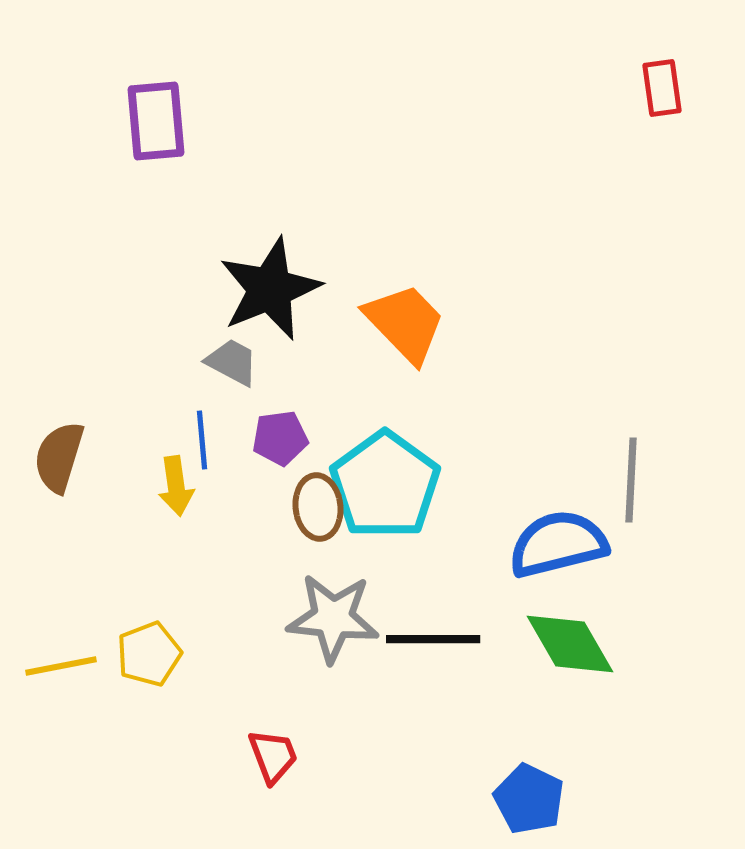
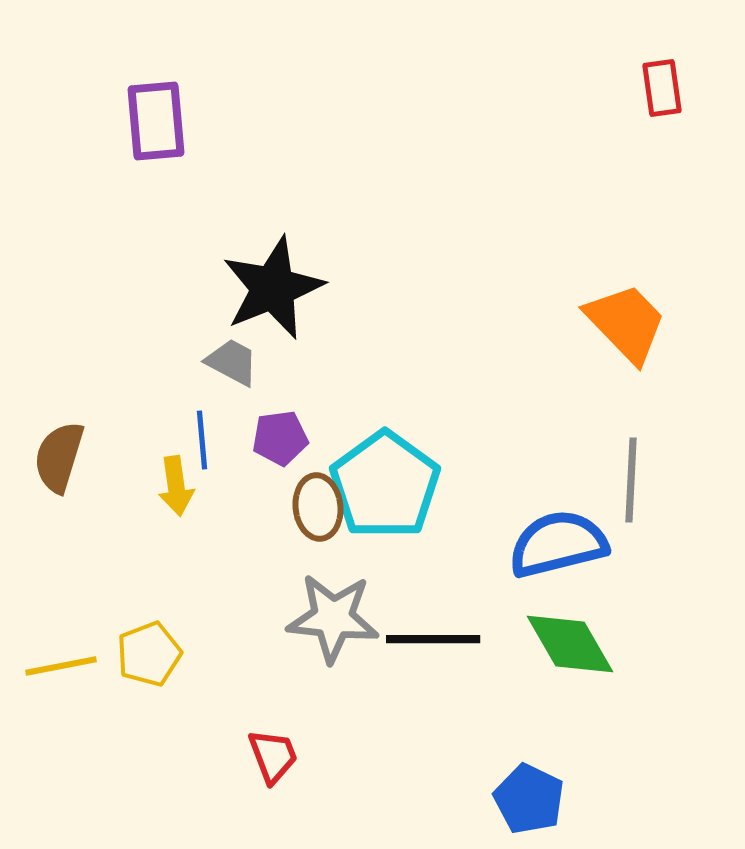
black star: moved 3 px right, 1 px up
orange trapezoid: moved 221 px right
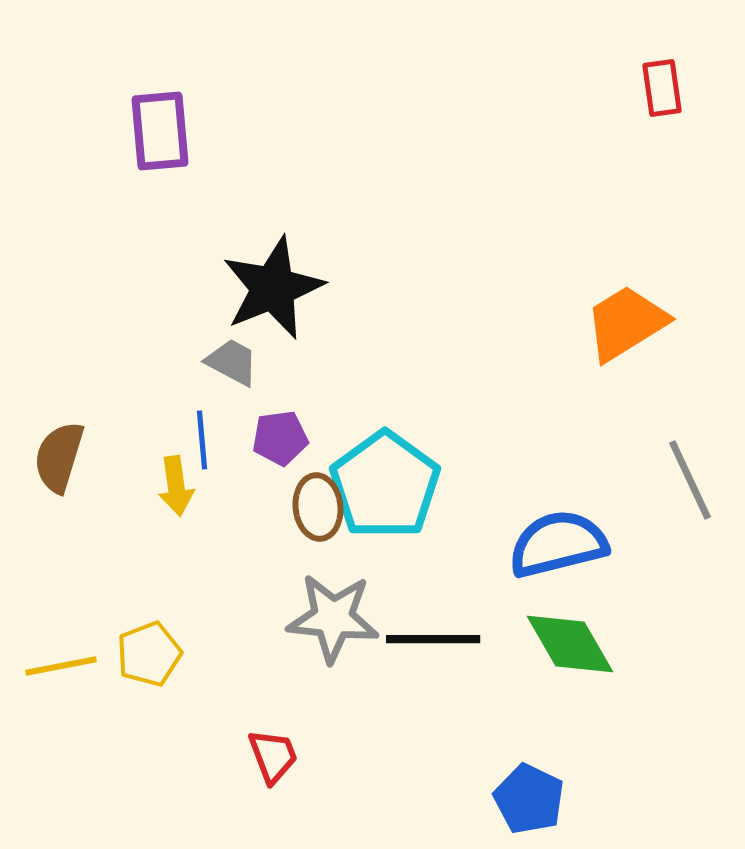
purple rectangle: moved 4 px right, 10 px down
orange trapezoid: rotated 78 degrees counterclockwise
gray line: moved 59 px right; rotated 28 degrees counterclockwise
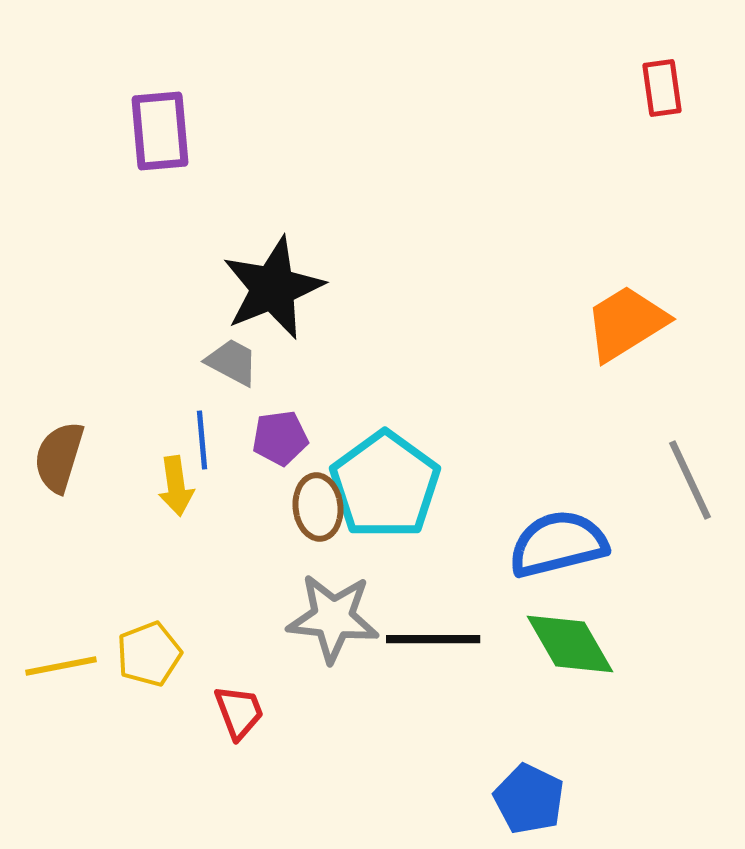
red trapezoid: moved 34 px left, 44 px up
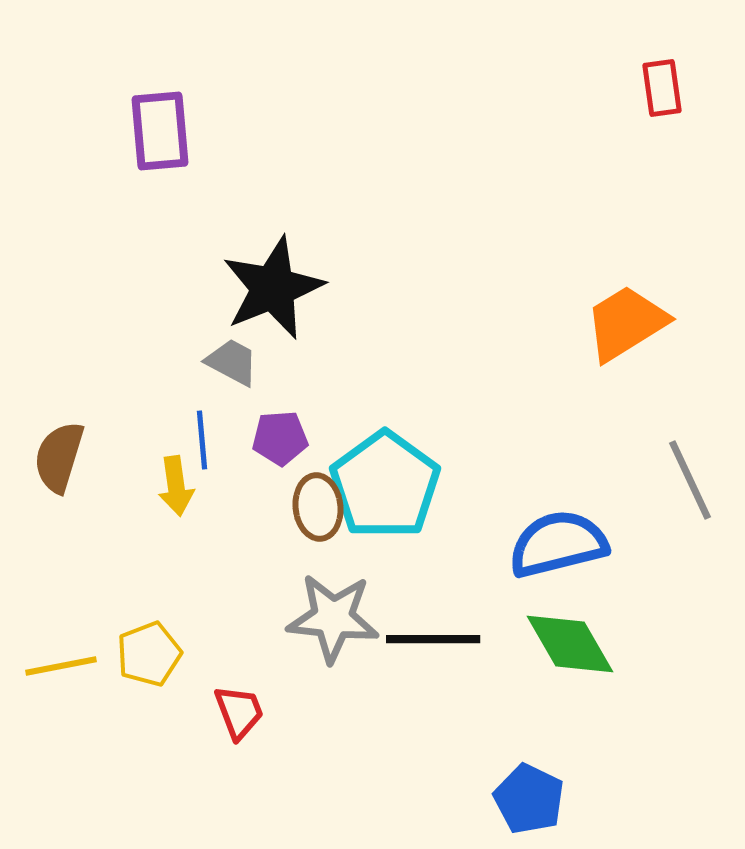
purple pentagon: rotated 4 degrees clockwise
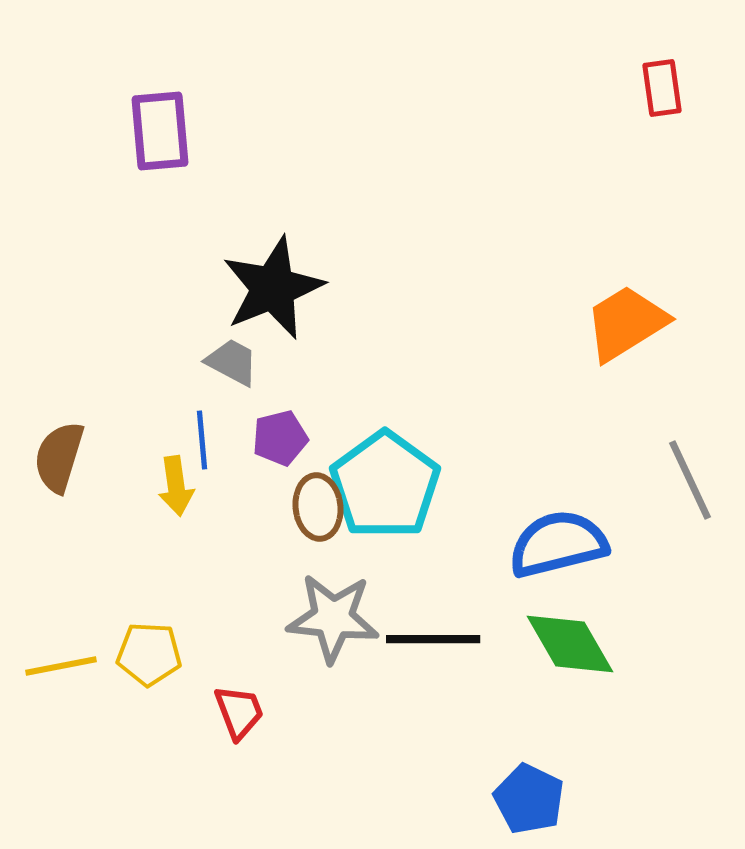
purple pentagon: rotated 10 degrees counterclockwise
yellow pentagon: rotated 24 degrees clockwise
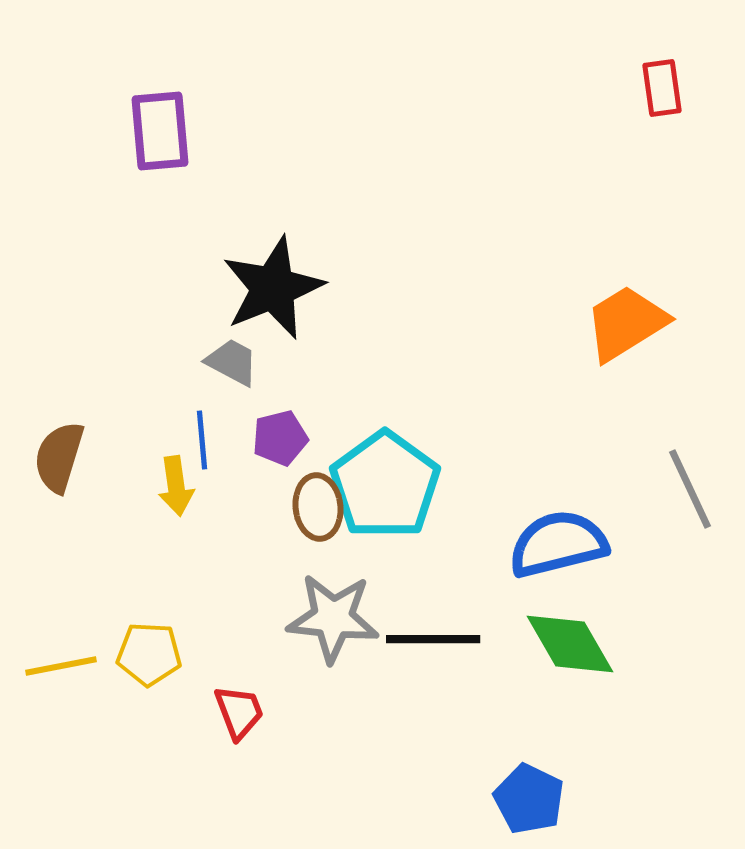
gray line: moved 9 px down
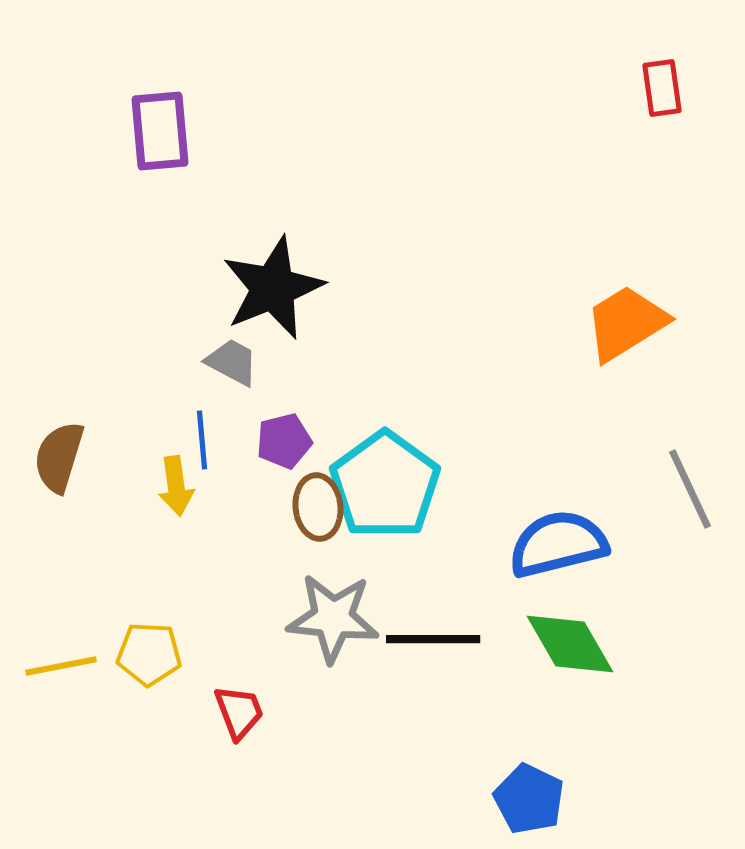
purple pentagon: moved 4 px right, 3 px down
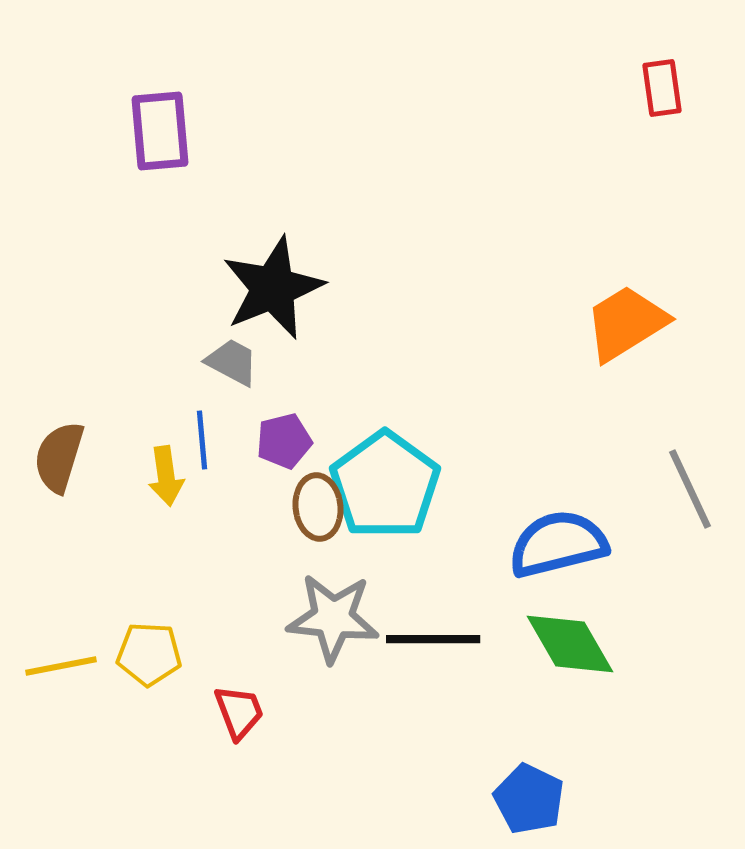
yellow arrow: moved 10 px left, 10 px up
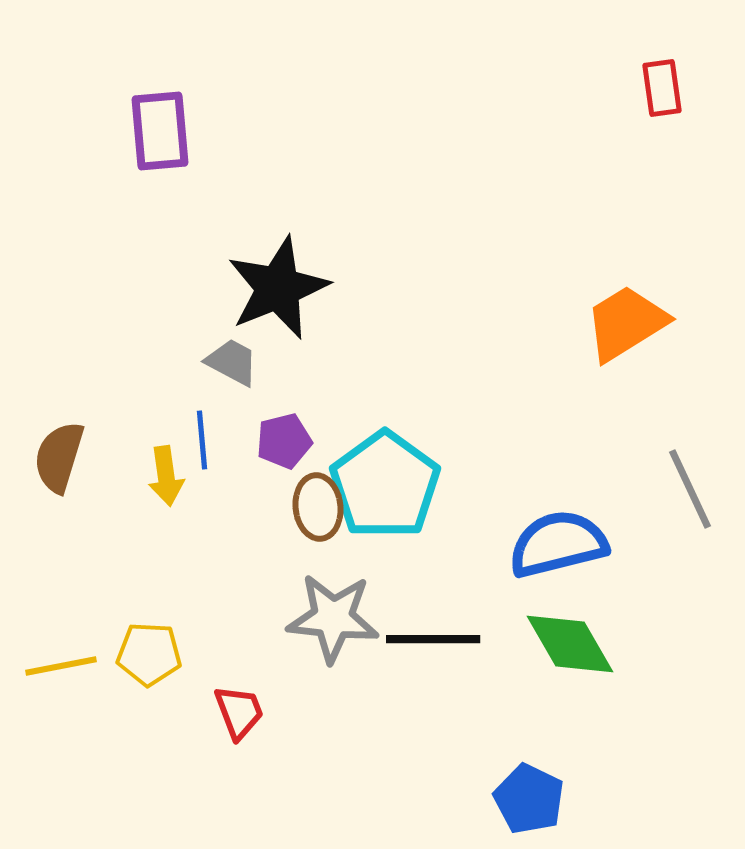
black star: moved 5 px right
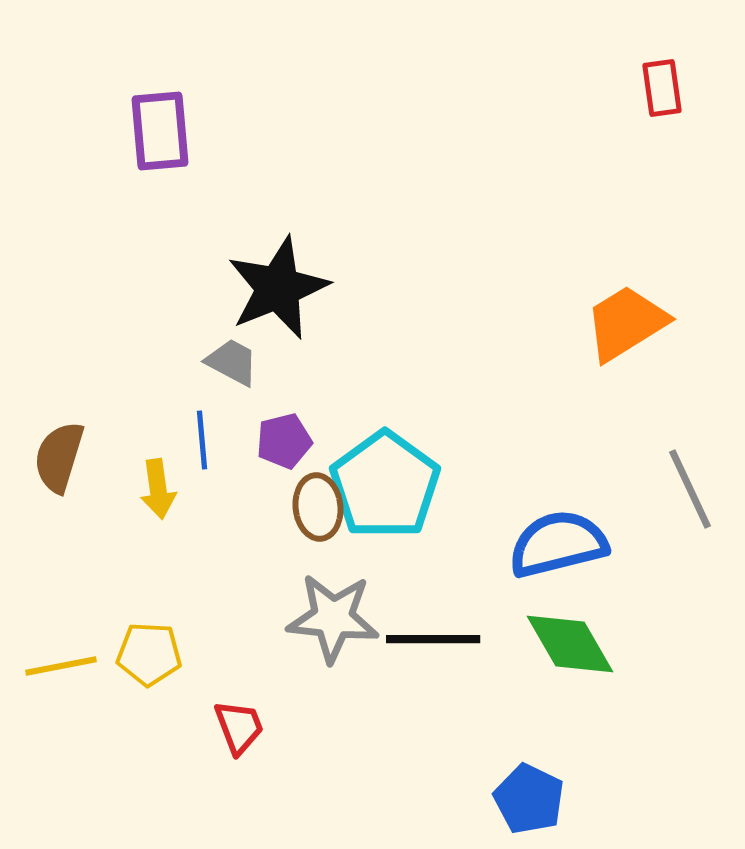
yellow arrow: moved 8 px left, 13 px down
red trapezoid: moved 15 px down
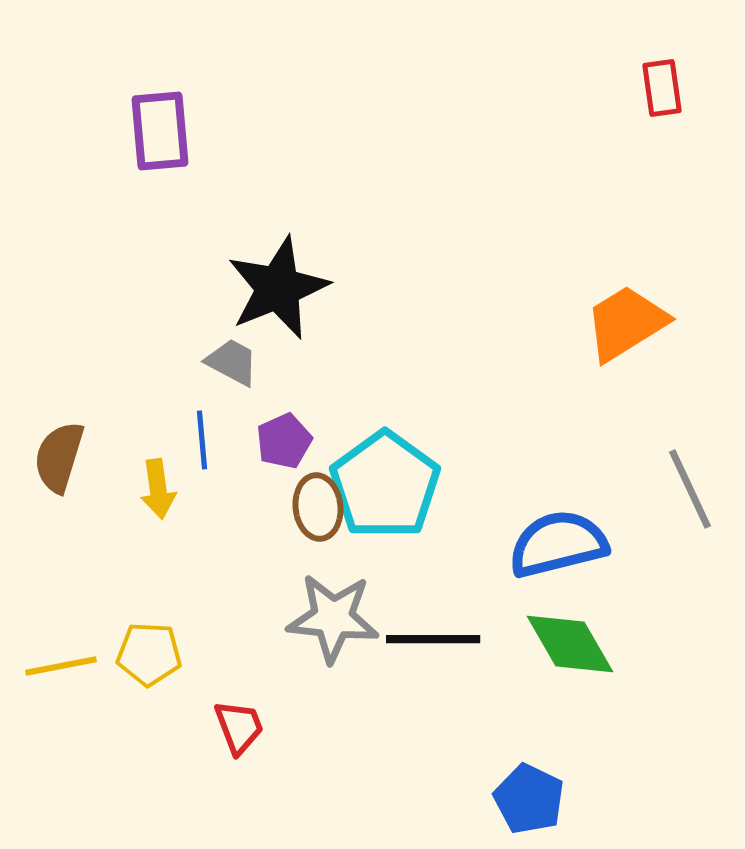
purple pentagon: rotated 10 degrees counterclockwise
